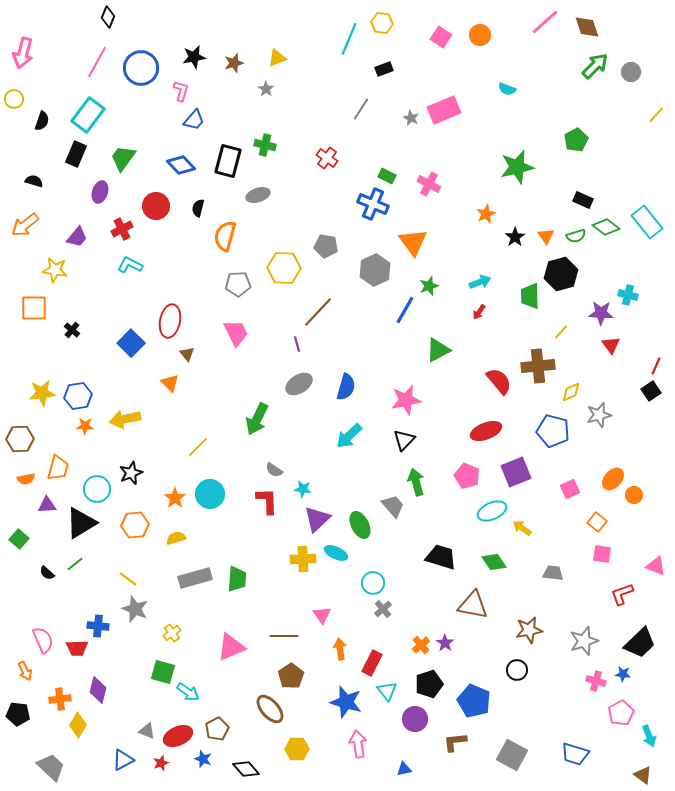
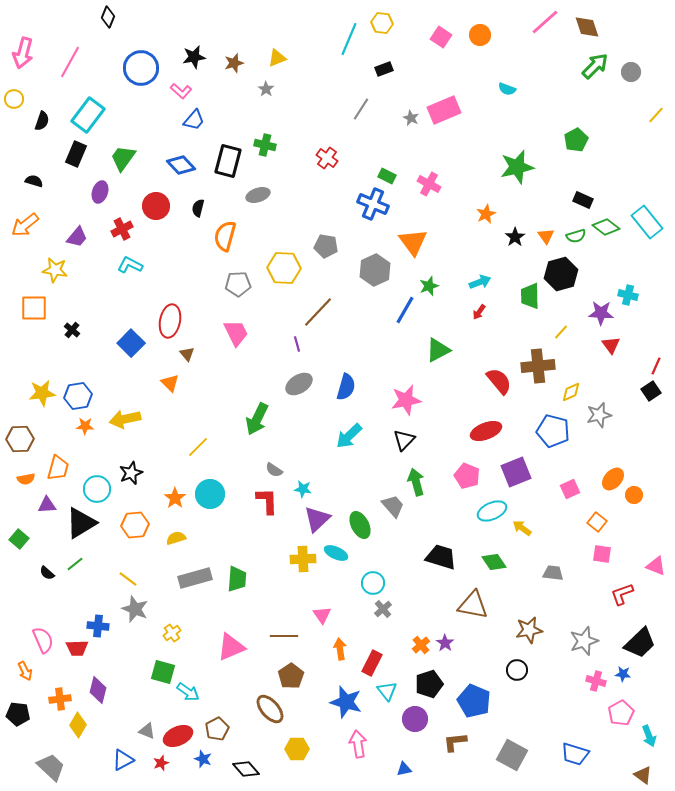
pink line at (97, 62): moved 27 px left
pink L-shape at (181, 91): rotated 115 degrees clockwise
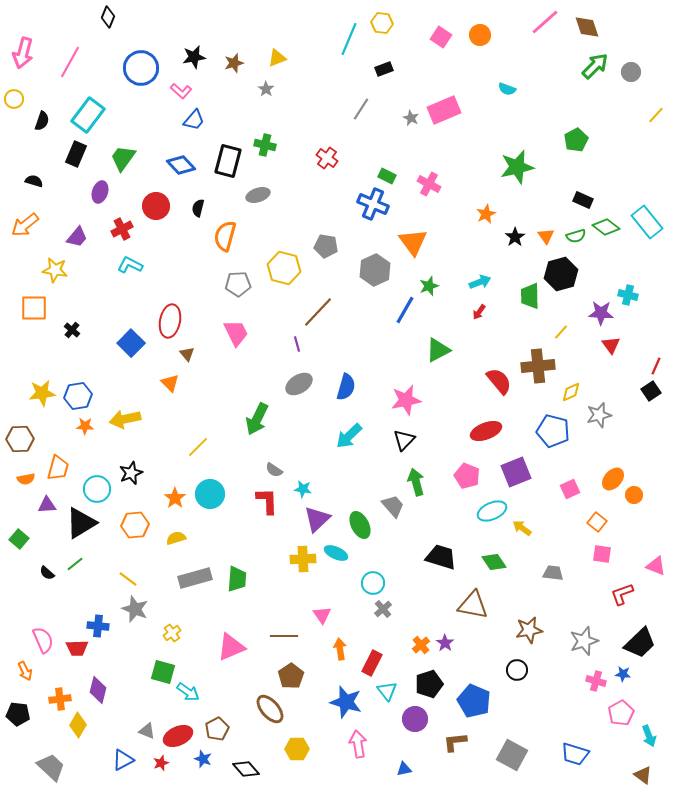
yellow hexagon at (284, 268): rotated 12 degrees clockwise
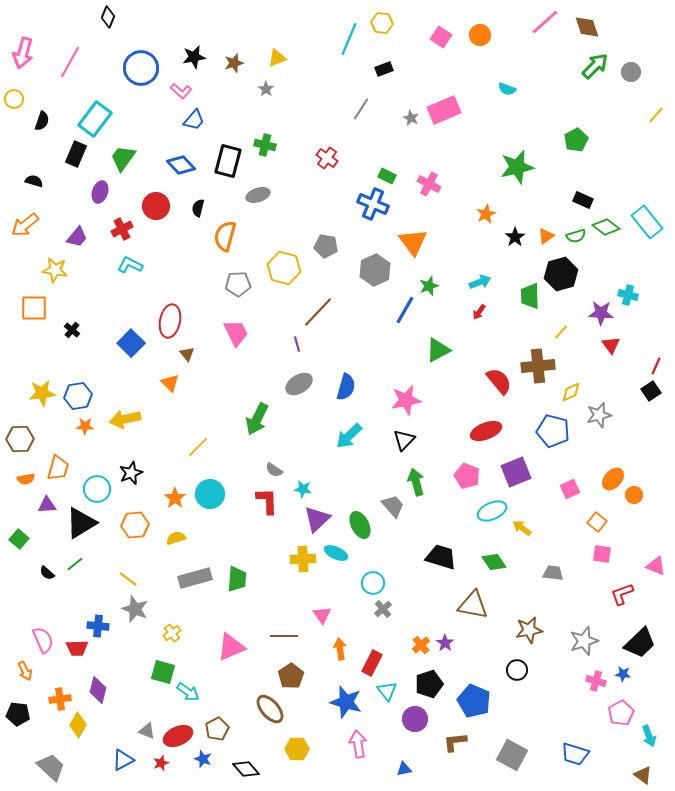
cyan rectangle at (88, 115): moved 7 px right, 4 px down
orange triangle at (546, 236): rotated 30 degrees clockwise
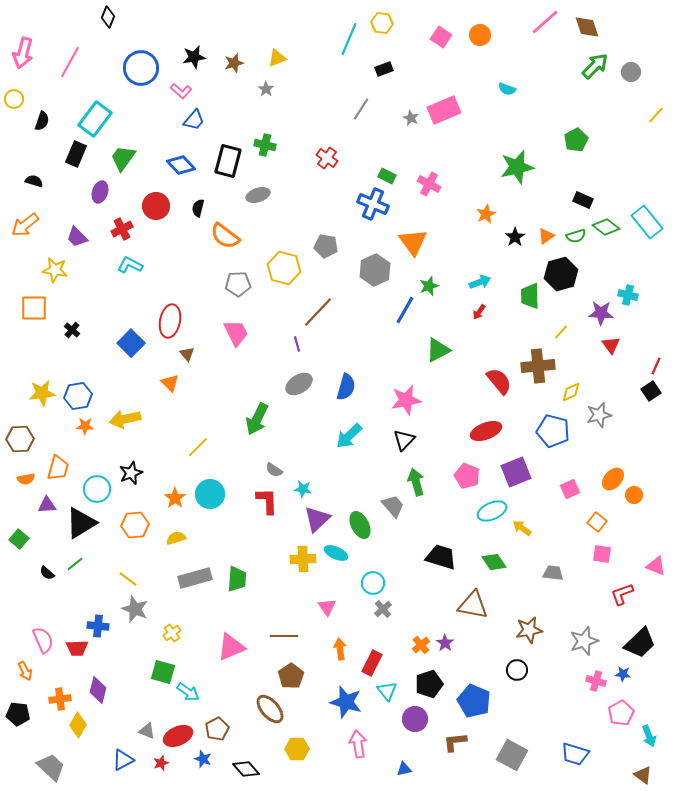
orange semicircle at (225, 236): rotated 68 degrees counterclockwise
purple trapezoid at (77, 237): rotated 95 degrees clockwise
pink triangle at (322, 615): moved 5 px right, 8 px up
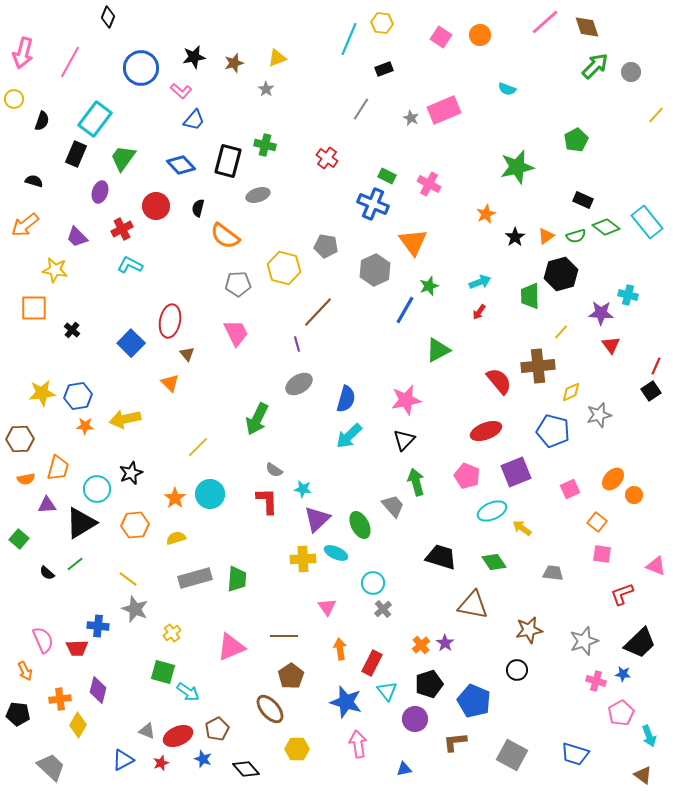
blue semicircle at (346, 387): moved 12 px down
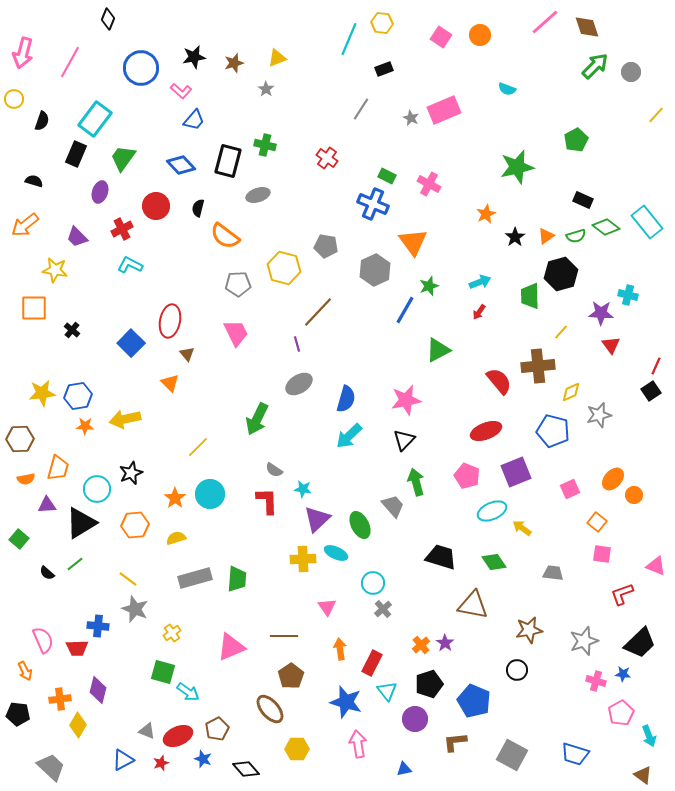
black diamond at (108, 17): moved 2 px down
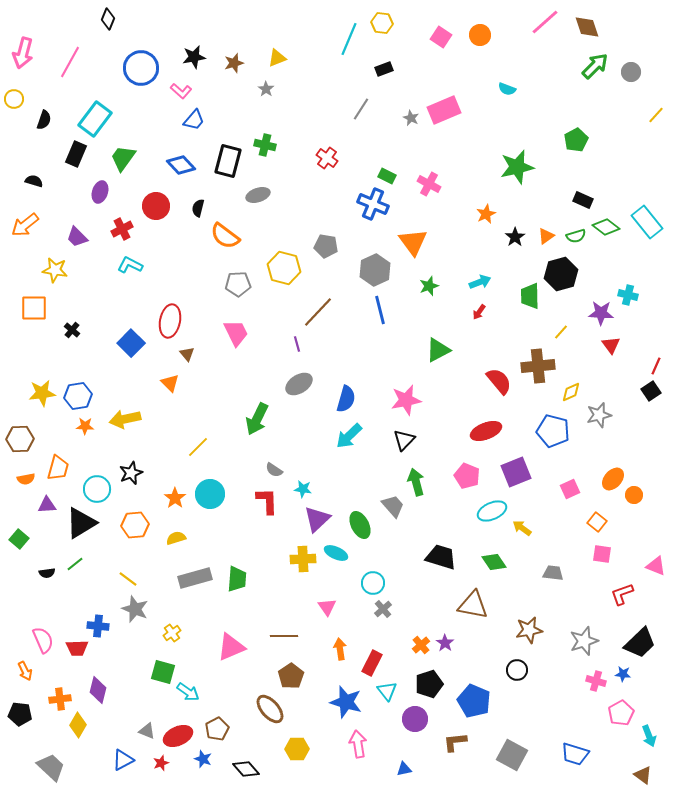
black semicircle at (42, 121): moved 2 px right, 1 px up
blue line at (405, 310): moved 25 px left; rotated 44 degrees counterclockwise
black semicircle at (47, 573): rotated 49 degrees counterclockwise
black pentagon at (18, 714): moved 2 px right
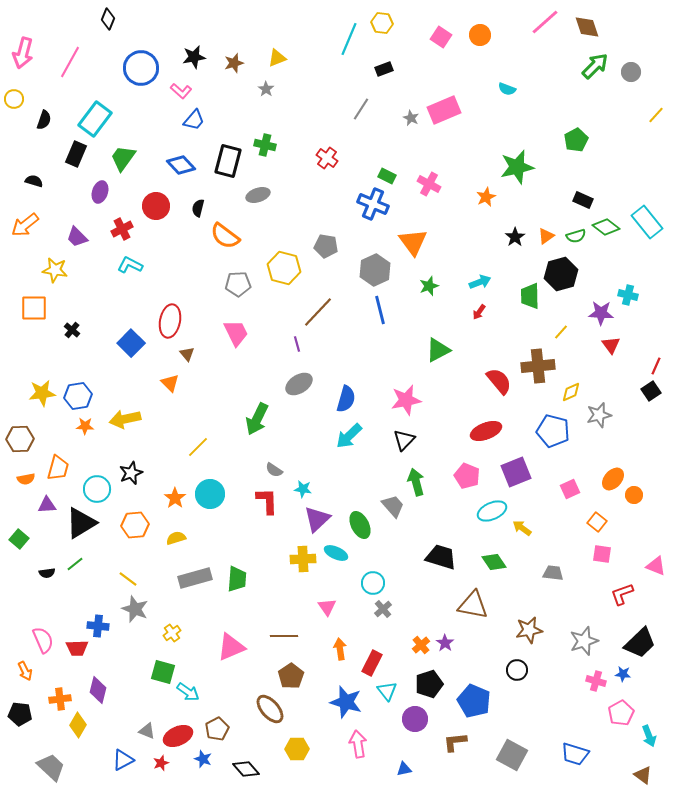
orange star at (486, 214): moved 17 px up
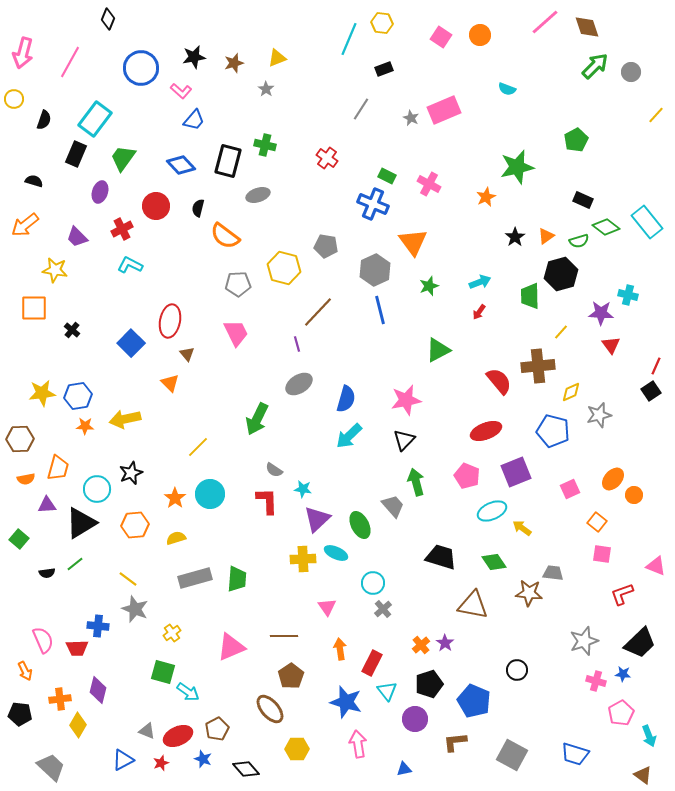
green semicircle at (576, 236): moved 3 px right, 5 px down
brown star at (529, 630): moved 37 px up; rotated 16 degrees clockwise
